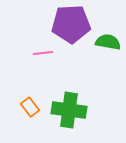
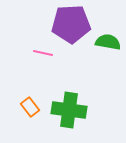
pink line: rotated 18 degrees clockwise
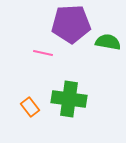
green cross: moved 11 px up
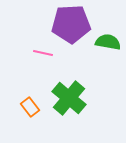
green cross: moved 1 px up; rotated 32 degrees clockwise
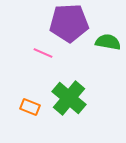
purple pentagon: moved 2 px left, 1 px up
pink line: rotated 12 degrees clockwise
orange rectangle: rotated 30 degrees counterclockwise
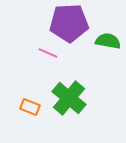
green semicircle: moved 1 px up
pink line: moved 5 px right
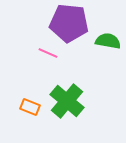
purple pentagon: rotated 9 degrees clockwise
green cross: moved 2 px left, 3 px down
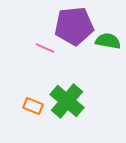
purple pentagon: moved 5 px right, 3 px down; rotated 12 degrees counterclockwise
pink line: moved 3 px left, 5 px up
orange rectangle: moved 3 px right, 1 px up
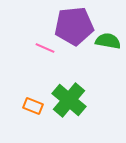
green cross: moved 2 px right, 1 px up
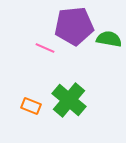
green semicircle: moved 1 px right, 2 px up
orange rectangle: moved 2 px left
